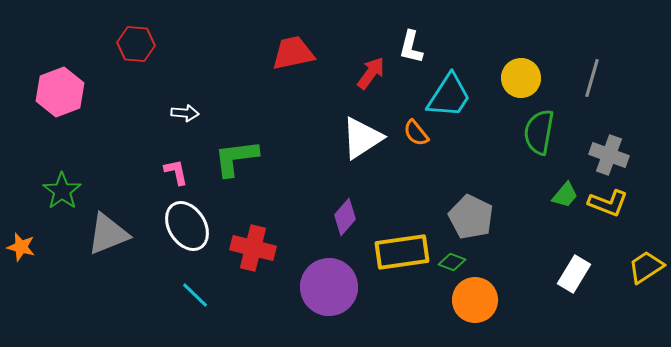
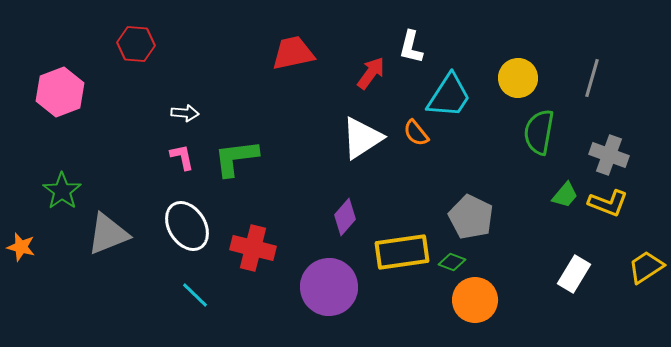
yellow circle: moved 3 px left
pink L-shape: moved 6 px right, 15 px up
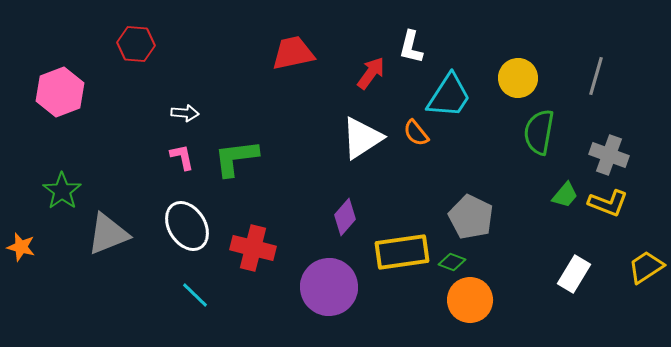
gray line: moved 4 px right, 2 px up
orange circle: moved 5 px left
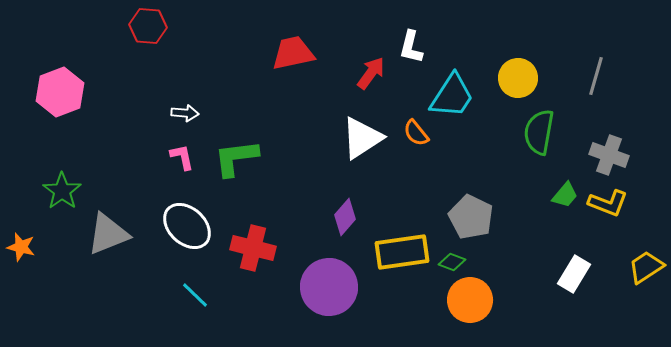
red hexagon: moved 12 px right, 18 px up
cyan trapezoid: moved 3 px right
white ellipse: rotated 15 degrees counterclockwise
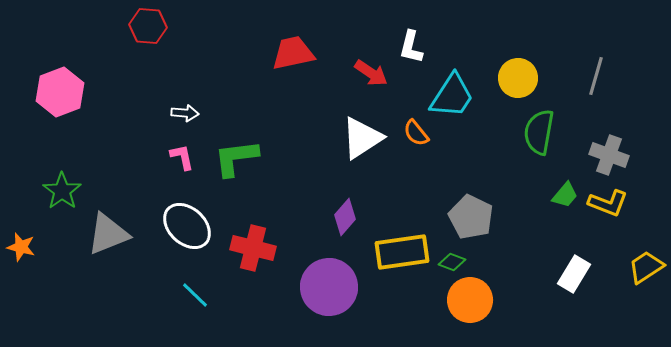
red arrow: rotated 88 degrees clockwise
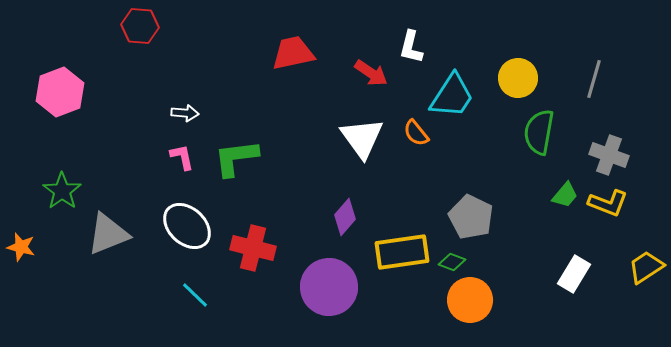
red hexagon: moved 8 px left
gray line: moved 2 px left, 3 px down
white triangle: rotated 33 degrees counterclockwise
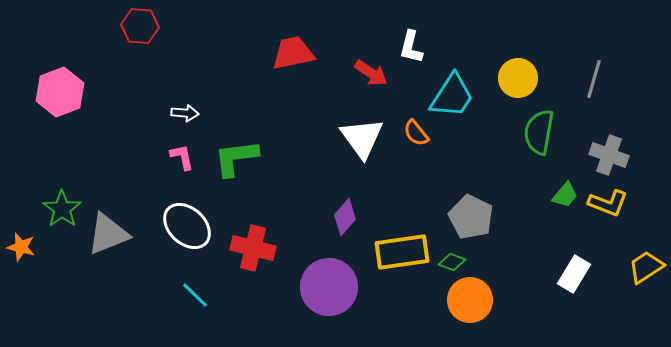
green star: moved 18 px down
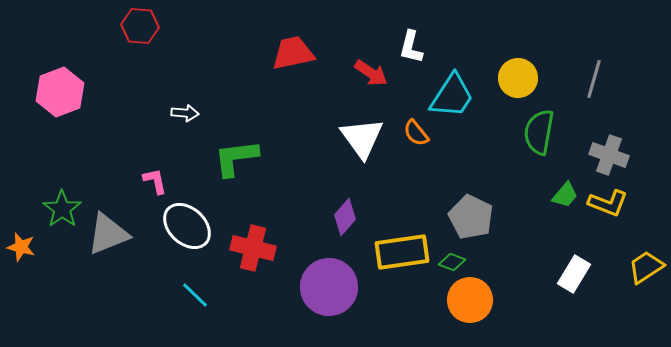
pink L-shape: moved 27 px left, 24 px down
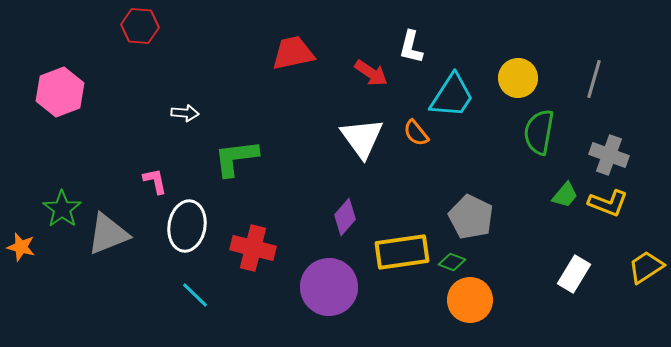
white ellipse: rotated 57 degrees clockwise
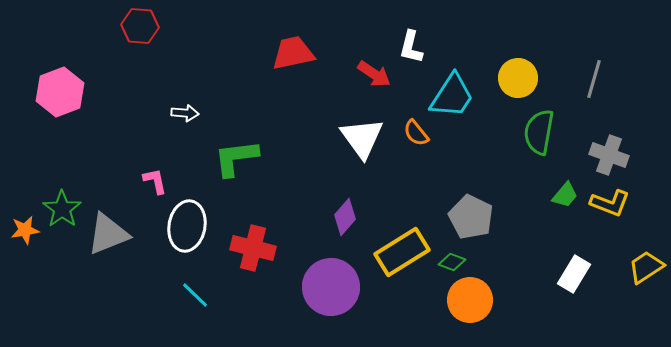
red arrow: moved 3 px right, 1 px down
yellow L-shape: moved 2 px right
orange star: moved 4 px right, 17 px up; rotated 24 degrees counterclockwise
yellow rectangle: rotated 24 degrees counterclockwise
purple circle: moved 2 px right
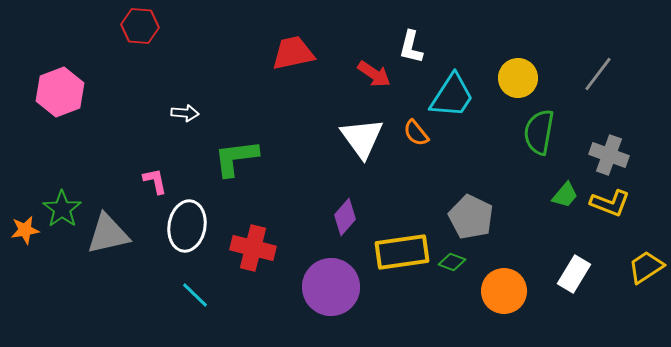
gray line: moved 4 px right, 5 px up; rotated 21 degrees clockwise
gray triangle: rotated 9 degrees clockwise
yellow rectangle: rotated 24 degrees clockwise
orange circle: moved 34 px right, 9 px up
